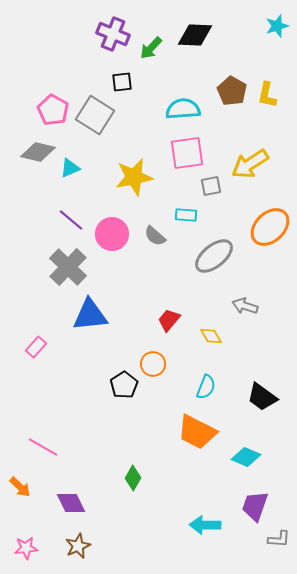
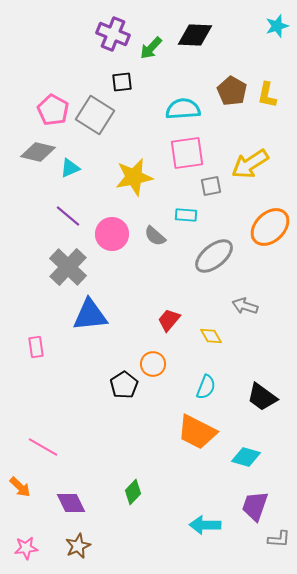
purple line at (71, 220): moved 3 px left, 4 px up
pink rectangle at (36, 347): rotated 50 degrees counterclockwise
cyan diamond at (246, 457): rotated 8 degrees counterclockwise
green diamond at (133, 478): moved 14 px down; rotated 15 degrees clockwise
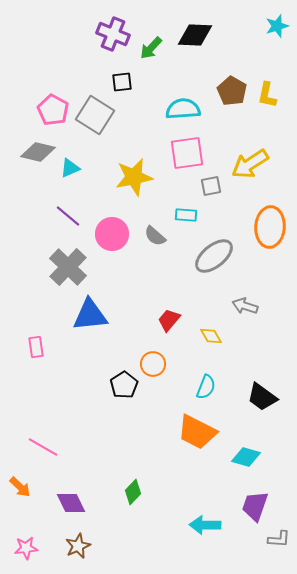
orange ellipse at (270, 227): rotated 42 degrees counterclockwise
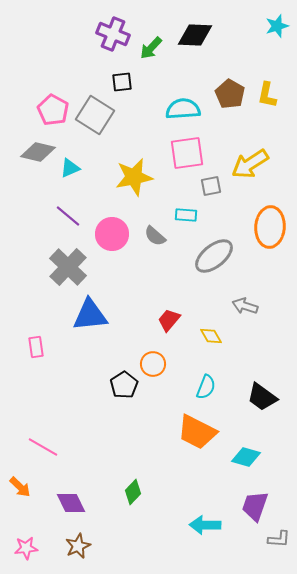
brown pentagon at (232, 91): moved 2 px left, 3 px down
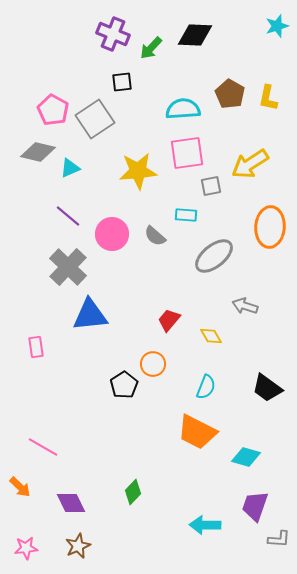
yellow L-shape at (267, 95): moved 1 px right, 3 px down
gray square at (95, 115): moved 4 px down; rotated 24 degrees clockwise
yellow star at (134, 177): moved 4 px right, 6 px up; rotated 6 degrees clockwise
black trapezoid at (262, 397): moved 5 px right, 9 px up
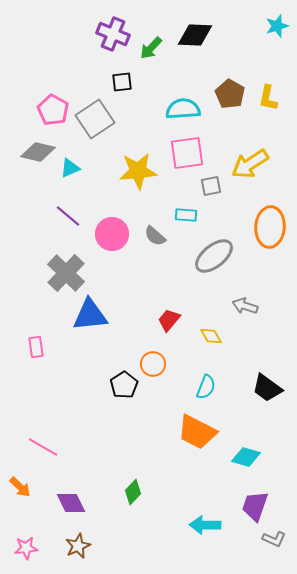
gray cross at (68, 267): moved 2 px left, 6 px down
gray L-shape at (279, 539): moved 5 px left; rotated 20 degrees clockwise
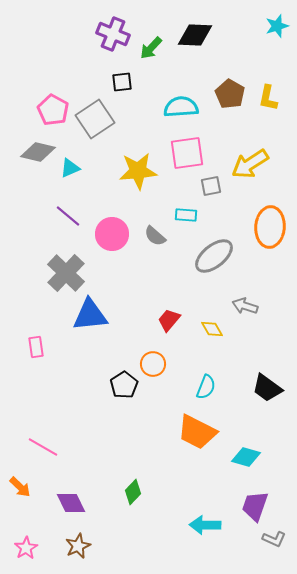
cyan semicircle at (183, 109): moved 2 px left, 2 px up
yellow diamond at (211, 336): moved 1 px right, 7 px up
pink star at (26, 548): rotated 25 degrees counterclockwise
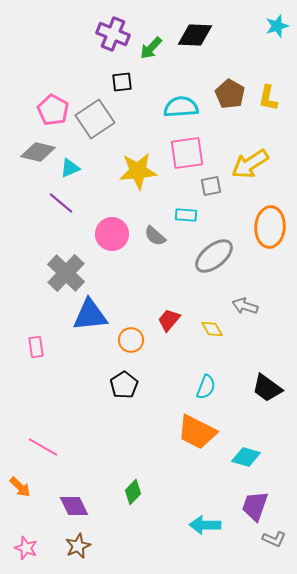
purple line at (68, 216): moved 7 px left, 13 px up
orange circle at (153, 364): moved 22 px left, 24 px up
purple diamond at (71, 503): moved 3 px right, 3 px down
pink star at (26, 548): rotated 20 degrees counterclockwise
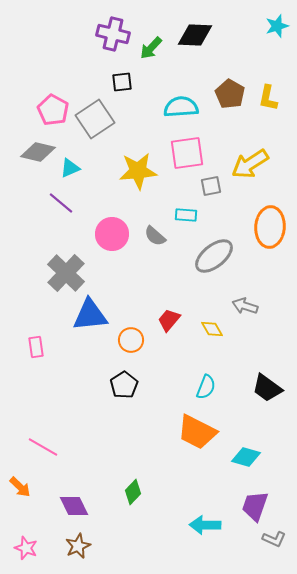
purple cross at (113, 34): rotated 8 degrees counterclockwise
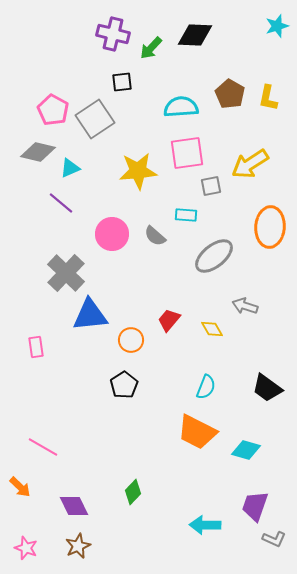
cyan diamond at (246, 457): moved 7 px up
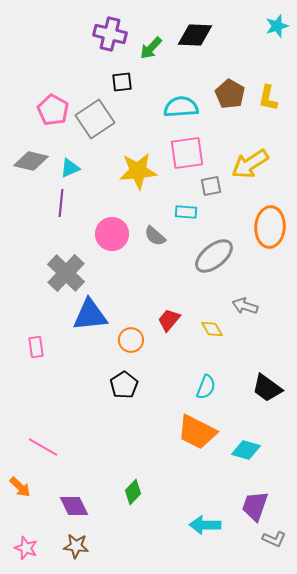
purple cross at (113, 34): moved 3 px left
gray diamond at (38, 152): moved 7 px left, 9 px down
purple line at (61, 203): rotated 56 degrees clockwise
cyan rectangle at (186, 215): moved 3 px up
brown star at (78, 546): moved 2 px left; rotated 30 degrees clockwise
